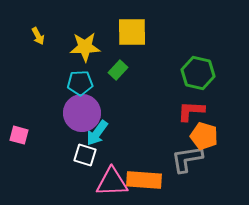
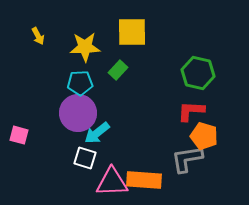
purple circle: moved 4 px left
cyan arrow: rotated 16 degrees clockwise
white square: moved 3 px down
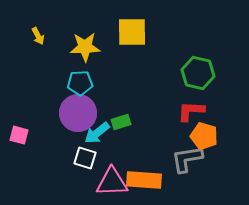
green rectangle: moved 3 px right, 52 px down; rotated 30 degrees clockwise
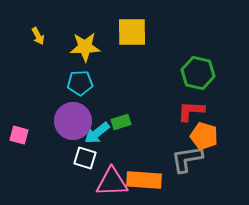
purple circle: moved 5 px left, 8 px down
